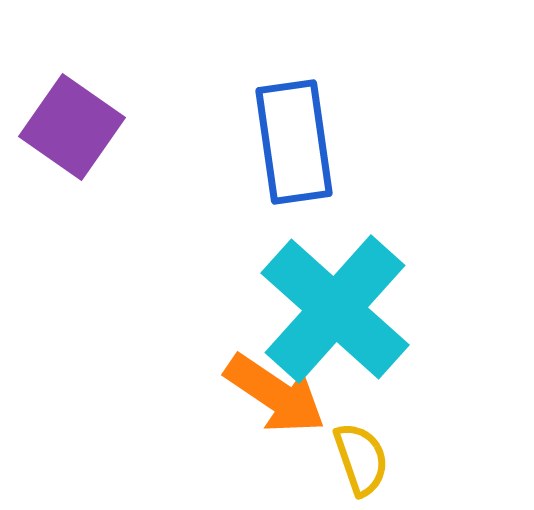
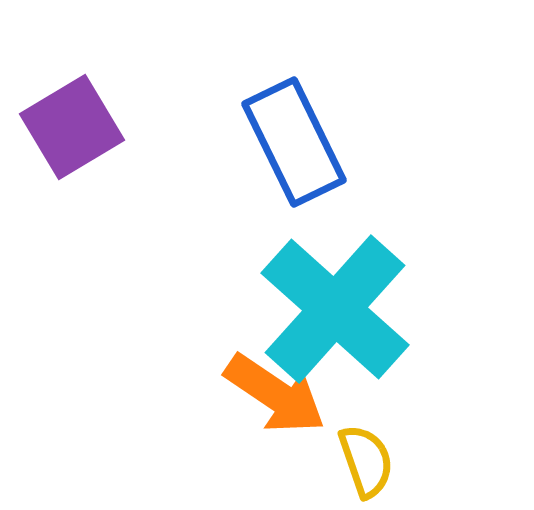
purple square: rotated 24 degrees clockwise
blue rectangle: rotated 18 degrees counterclockwise
yellow semicircle: moved 5 px right, 2 px down
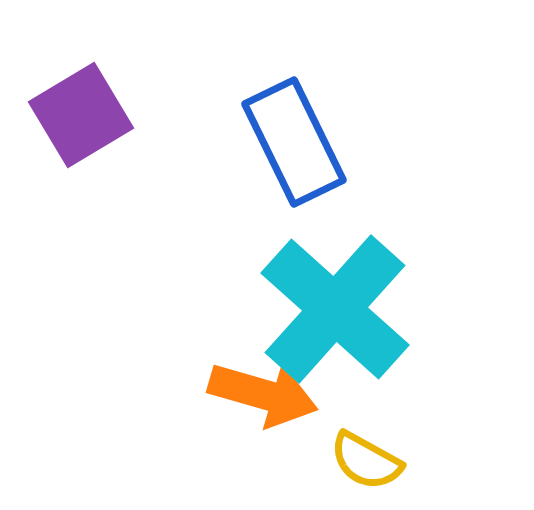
purple square: moved 9 px right, 12 px up
orange arrow: moved 12 px left; rotated 18 degrees counterclockwise
yellow semicircle: rotated 138 degrees clockwise
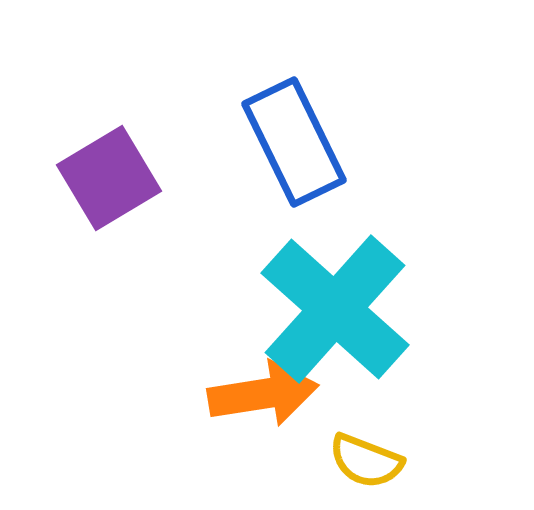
purple square: moved 28 px right, 63 px down
orange arrow: rotated 25 degrees counterclockwise
yellow semicircle: rotated 8 degrees counterclockwise
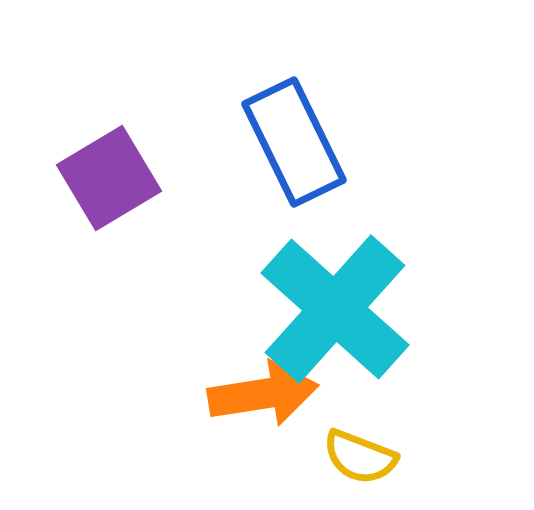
yellow semicircle: moved 6 px left, 4 px up
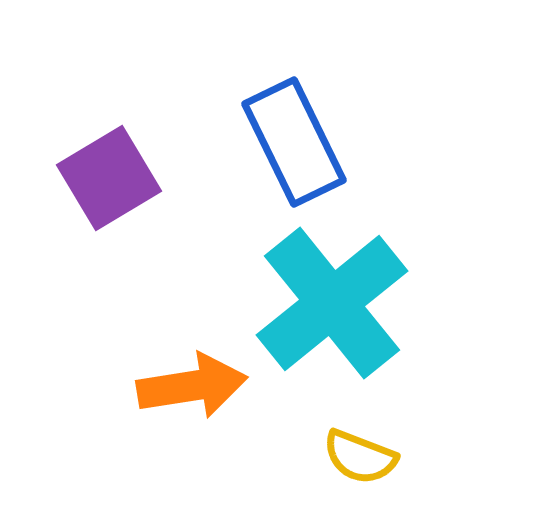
cyan cross: moved 3 px left, 6 px up; rotated 9 degrees clockwise
orange arrow: moved 71 px left, 8 px up
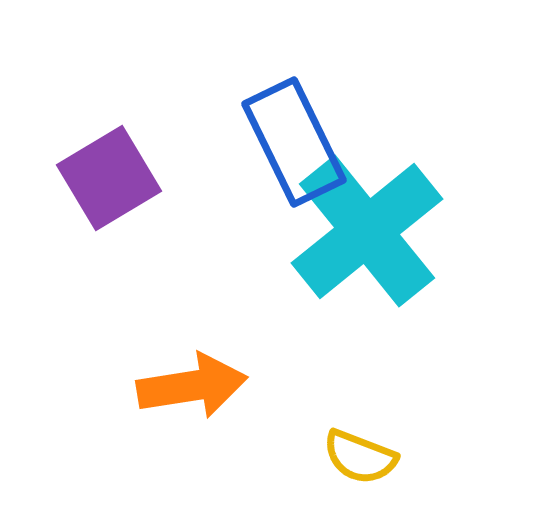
cyan cross: moved 35 px right, 72 px up
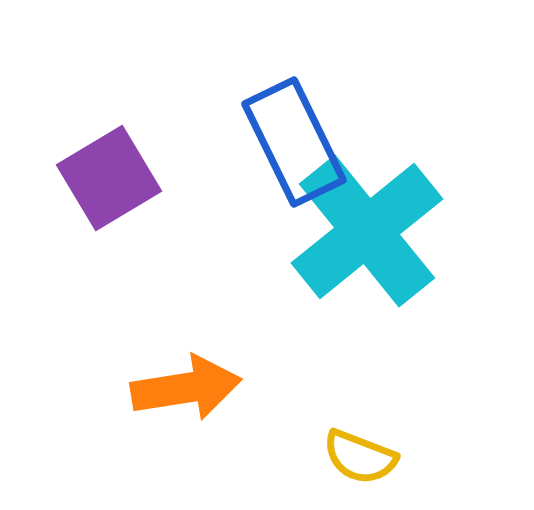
orange arrow: moved 6 px left, 2 px down
